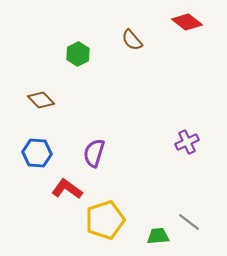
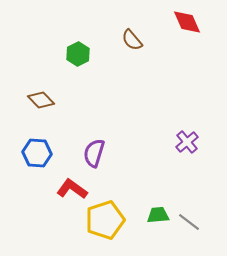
red diamond: rotated 28 degrees clockwise
purple cross: rotated 15 degrees counterclockwise
red L-shape: moved 5 px right
green trapezoid: moved 21 px up
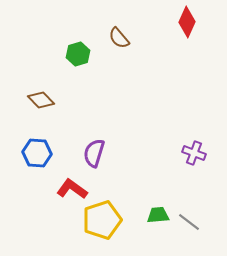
red diamond: rotated 48 degrees clockwise
brown semicircle: moved 13 px left, 2 px up
green hexagon: rotated 10 degrees clockwise
purple cross: moved 7 px right, 11 px down; rotated 30 degrees counterclockwise
yellow pentagon: moved 3 px left
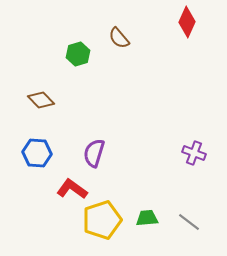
green trapezoid: moved 11 px left, 3 px down
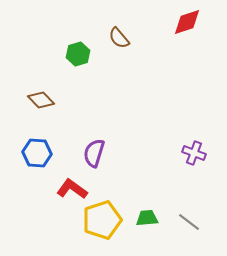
red diamond: rotated 48 degrees clockwise
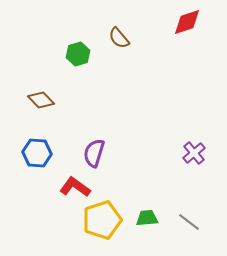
purple cross: rotated 30 degrees clockwise
red L-shape: moved 3 px right, 2 px up
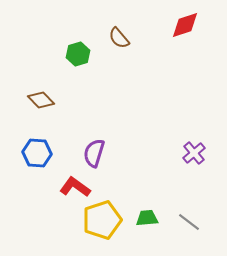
red diamond: moved 2 px left, 3 px down
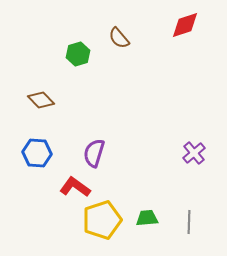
gray line: rotated 55 degrees clockwise
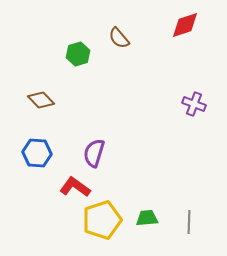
purple cross: moved 49 px up; rotated 30 degrees counterclockwise
